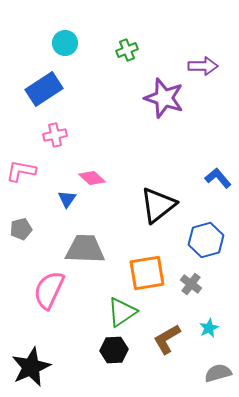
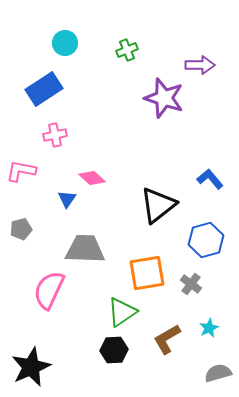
purple arrow: moved 3 px left, 1 px up
blue L-shape: moved 8 px left, 1 px down
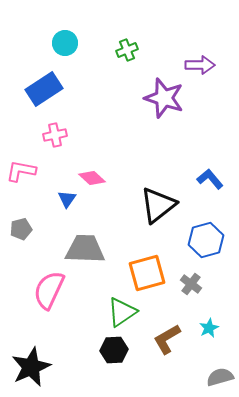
orange square: rotated 6 degrees counterclockwise
gray semicircle: moved 2 px right, 4 px down
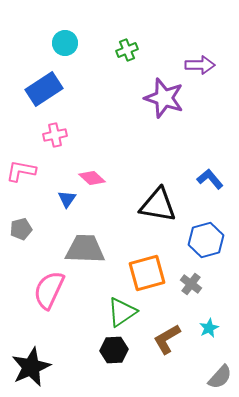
black triangle: rotated 48 degrees clockwise
gray semicircle: rotated 148 degrees clockwise
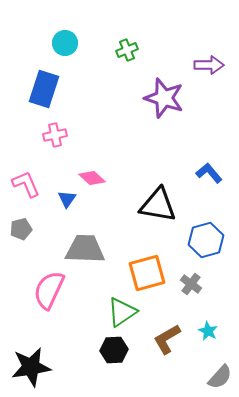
purple arrow: moved 9 px right
blue rectangle: rotated 39 degrees counterclockwise
pink L-shape: moved 5 px right, 13 px down; rotated 56 degrees clockwise
blue L-shape: moved 1 px left, 6 px up
cyan star: moved 1 px left, 3 px down; rotated 18 degrees counterclockwise
black star: rotated 15 degrees clockwise
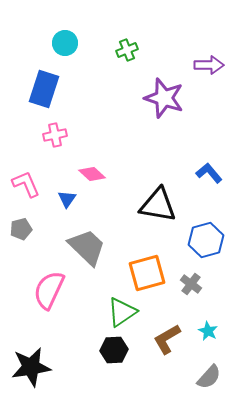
pink diamond: moved 4 px up
gray trapezoid: moved 2 px right, 2 px up; rotated 42 degrees clockwise
gray semicircle: moved 11 px left
